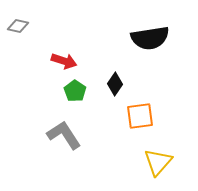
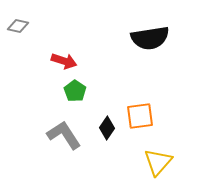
black diamond: moved 8 px left, 44 px down
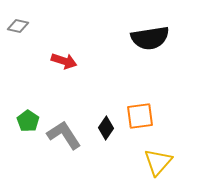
green pentagon: moved 47 px left, 30 px down
black diamond: moved 1 px left
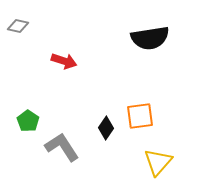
gray L-shape: moved 2 px left, 12 px down
